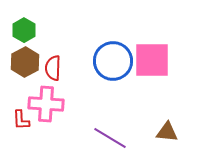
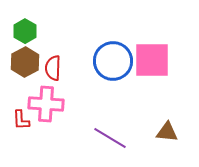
green hexagon: moved 1 px right, 1 px down
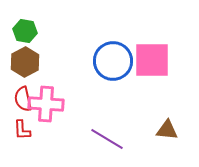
green hexagon: rotated 20 degrees counterclockwise
red semicircle: moved 30 px left, 31 px down; rotated 15 degrees counterclockwise
red L-shape: moved 1 px right, 10 px down
brown triangle: moved 2 px up
purple line: moved 3 px left, 1 px down
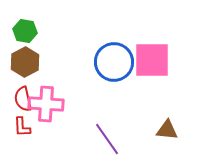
blue circle: moved 1 px right, 1 px down
red L-shape: moved 3 px up
purple line: rotated 24 degrees clockwise
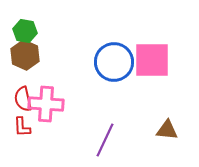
brown hexagon: moved 7 px up; rotated 8 degrees counterclockwise
purple line: moved 2 px left, 1 px down; rotated 60 degrees clockwise
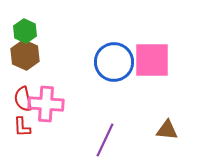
green hexagon: rotated 15 degrees clockwise
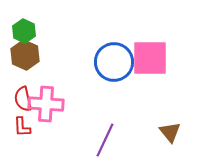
green hexagon: moved 1 px left
pink square: moved 2 px left, 2 px up
brown triangle: moved 3 px right, 2 px down; rotated 45 degrees clockwise
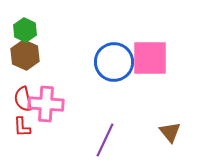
green hexagon: moved 1 px right, 1 px up
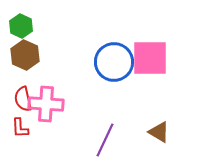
green hexagon: moved 4 px left, 4 px up
red L-shape: moved 2 px left, 1 px down
brown triangle: moved 11 px left; rotated 20 degrees counterclockwise
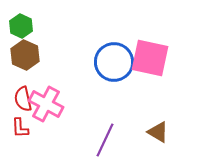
pink square: rotated 12 degrees clockwise
pink cross: rotated 24 degrees clockwise
brown triangle: moved 1 px left
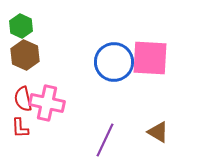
pink square: rotated 9 degrees counterclockwise
pink cross: moved 1 px right, 1 px up; rotated 16 degrees counterclockwise
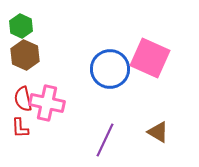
pink square: rotated 21 degrees clockwise
blue circle: moved 4 px left, 7 px down
